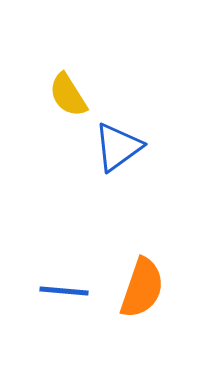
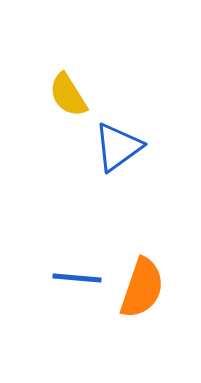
blue line: moved 13 px right, 13 px up
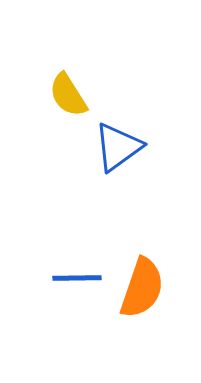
blue line: rotated 6 degrees counterclockwise
